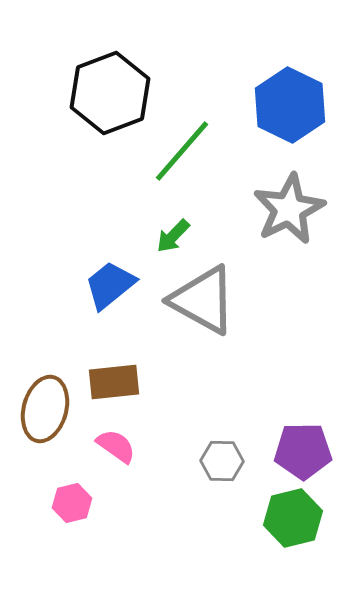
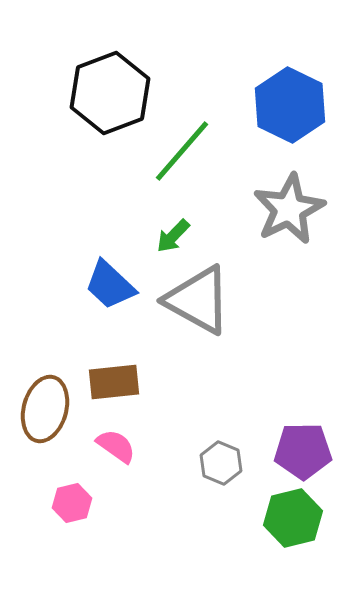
blue trapezoid: rotated 98 degrees counterclockwise
gray triangle: moved 5 px left
gray hexagon: moved 1 px left, 2 px down; rotated 21 degrees clockwise
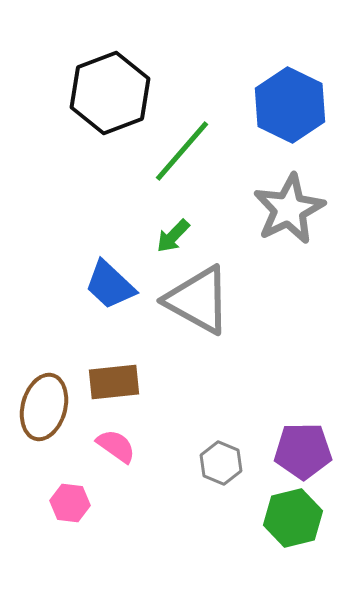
brown ellipse: moved 1 px left, 2 px up
pink hexagon: moved 2 px left; rotated 21 degrees clockwise
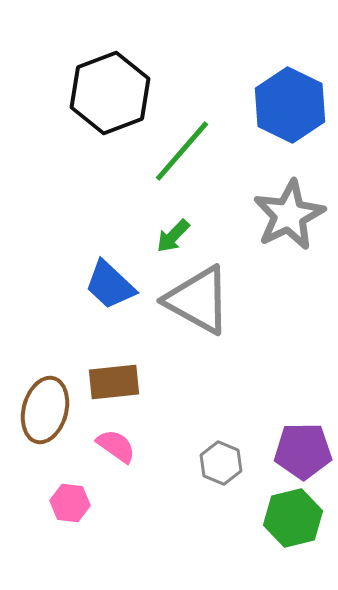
gray star: moved 6 px down
brown ellipse: moved 1 px right, 3 px down
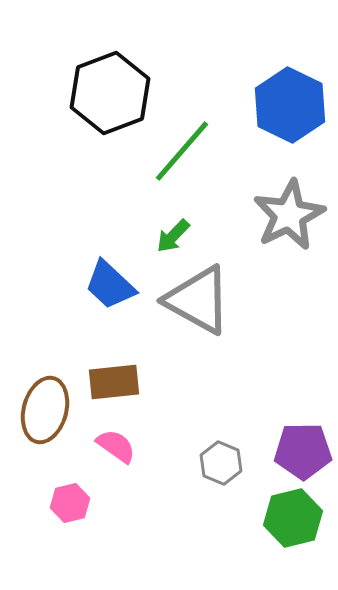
pink hexagon: rotated 21 degrees counterclockwise
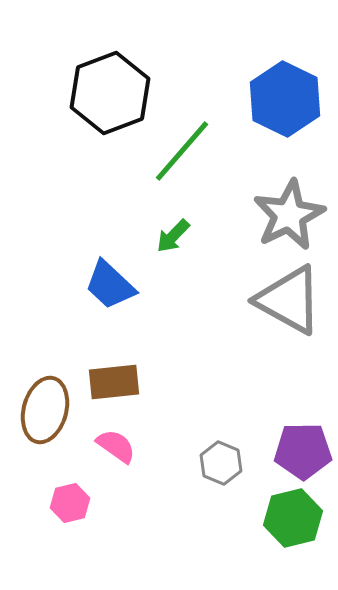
blue hexagon: moved 5 px left, 6 px up
gray triangle: moved 91 px right
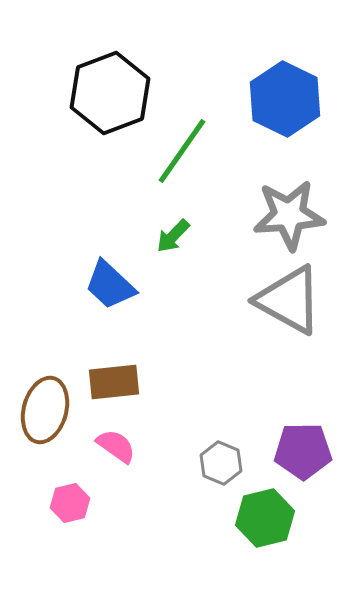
green line: rotated 6 degrees counterclockwise
gray star: rotated 22 degrees clockwise
green hexagon: moved 28 px left
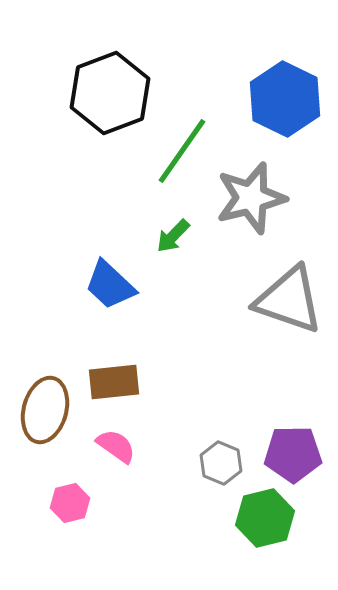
gray star: moved 38 px left, 17 px up; rotated 10 degrees counterclockwise
gray triangle: rotated 10 degrees counterclockwise
purple pentagon: moved 10 px left, 3 px down
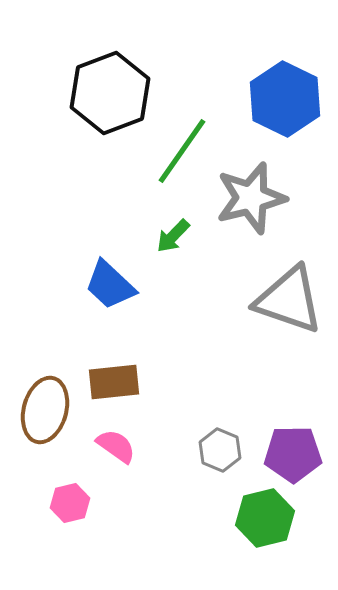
gray hexagon: moved 1 px left, 13 px up
